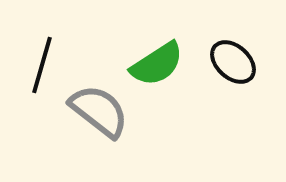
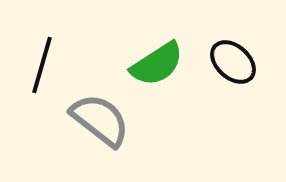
gray semicircle: moved 1 px right, 9 px down
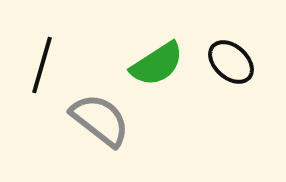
black ellipse: moved 2 px left
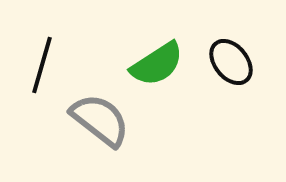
black ellipse: rotated 9 degrees clockwise
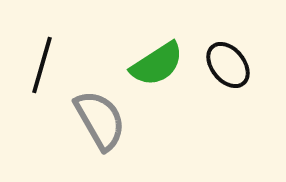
black ellipse: moved 3 px left, 3 px down
gray semicircle: rotated 22 degrees clockwise
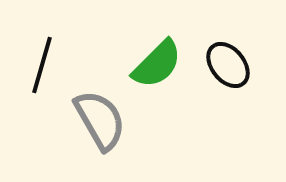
green semicircle: rotated 12 degrees counterclockwise
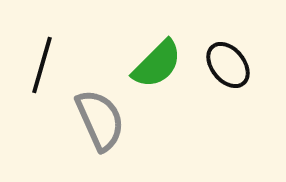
gray semicircle: rotated 6 degrees clockwise
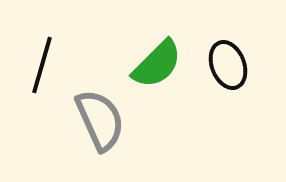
black ellipse: rotated 18 degrees clockwise
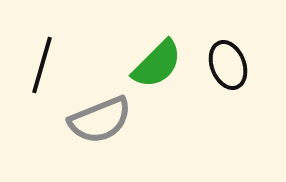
gray semicircle: rotated 92 degrees clockwise
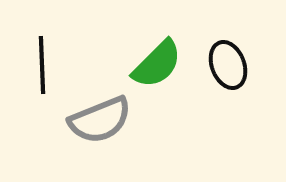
black line: rotated 18 degrees counterclockwise
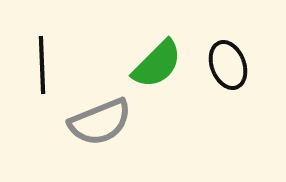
gray semicircle: moved 2 px down
